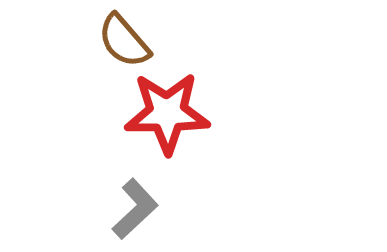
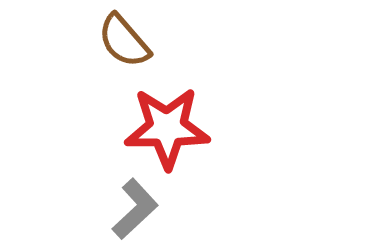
red star: moved 15 px down
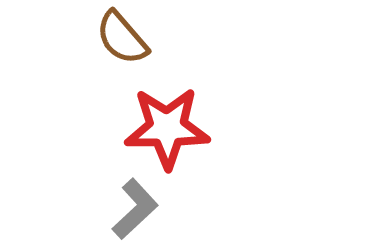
brown semicircle: moved 2 px left, 3 px up
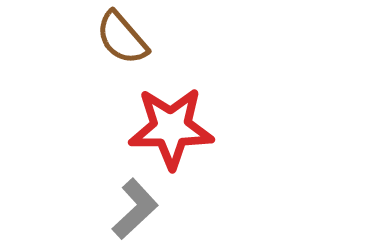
red star: moved 4 px right
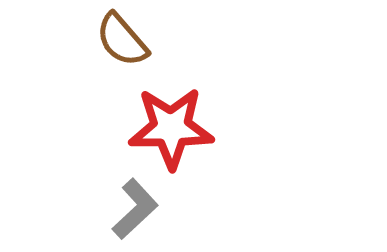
brown semicircle: moved 2 px down
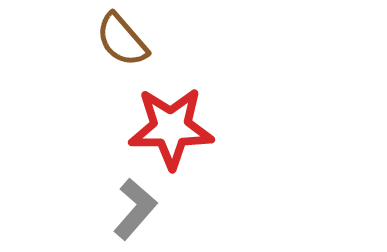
gray L-shape: rotated 6 degrees counterclockwise
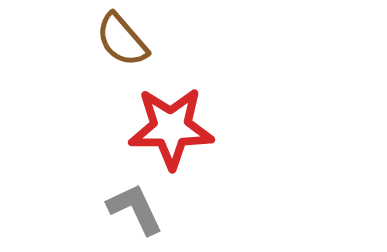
gray L-shape: rotated 66 degrees counterclockwise
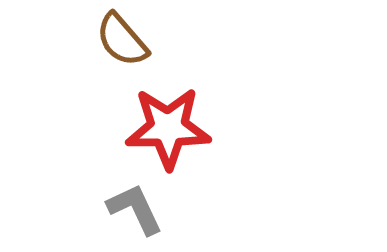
red star: moved 3 px left
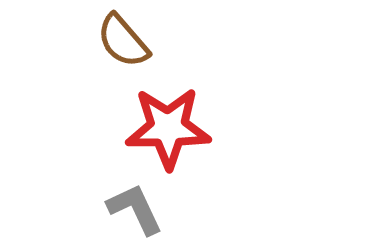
brown semicircle: moved 1 px right, 1 px down
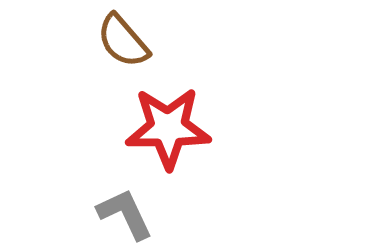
gray L-shape: moved 10 px left, 5 px down
